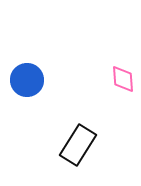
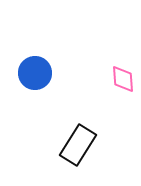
blue circle: moved 8 px right, 7 px up
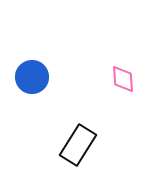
blue circle: moved 3 px left, 4 px down
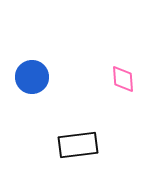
black rectangle: rotated 51 degrees clockwise
